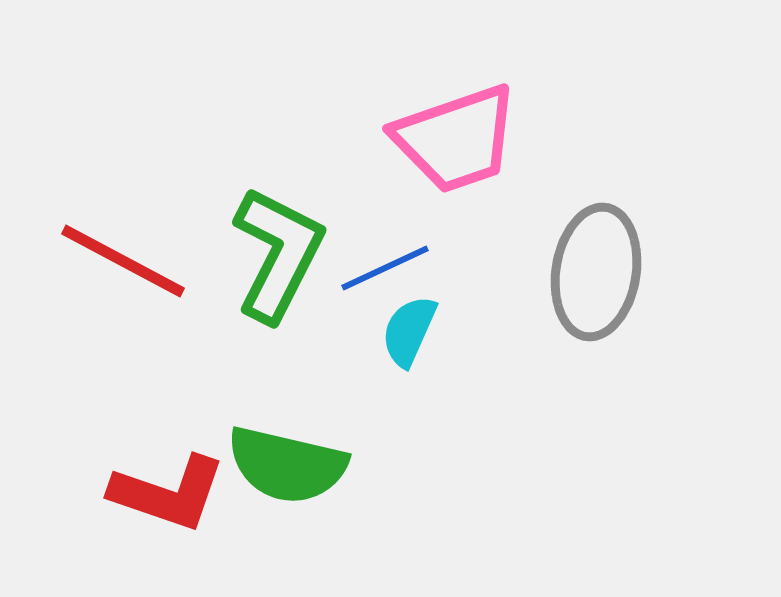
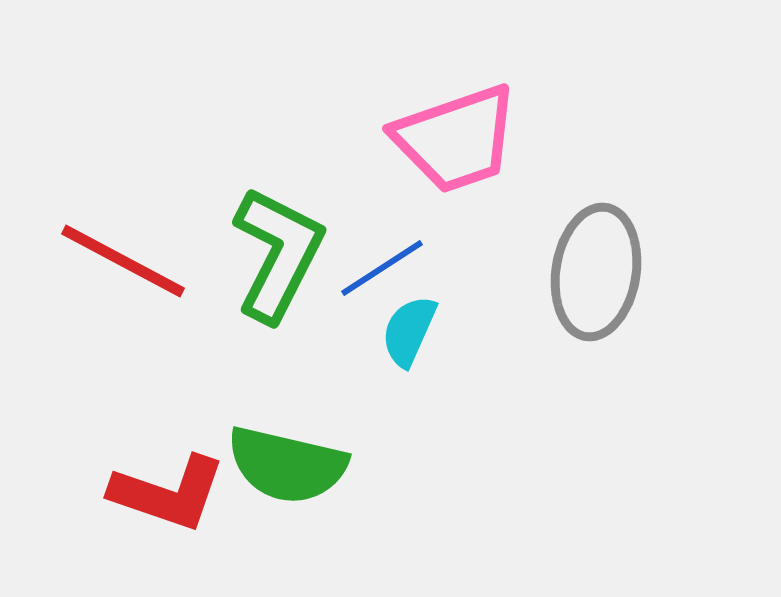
blue line: moved 3 px left; rotated 8 degrees counterclockwise
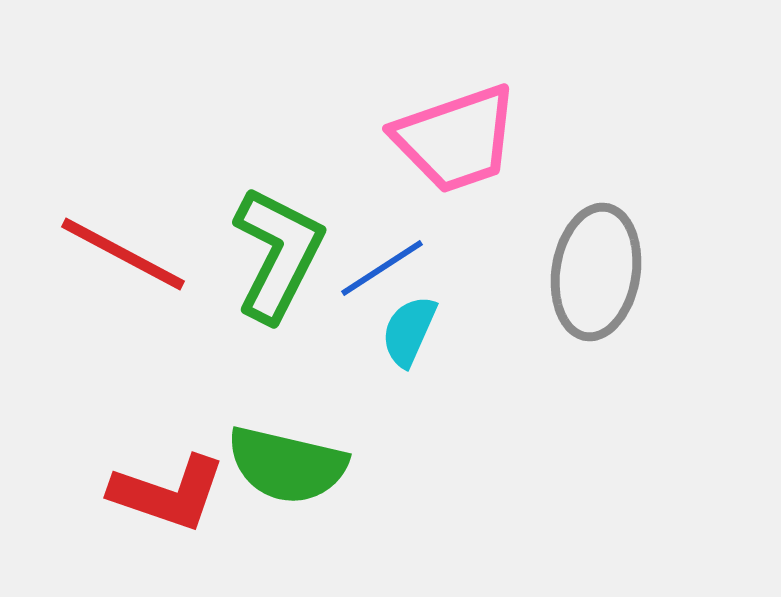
red line: moved 7 px up
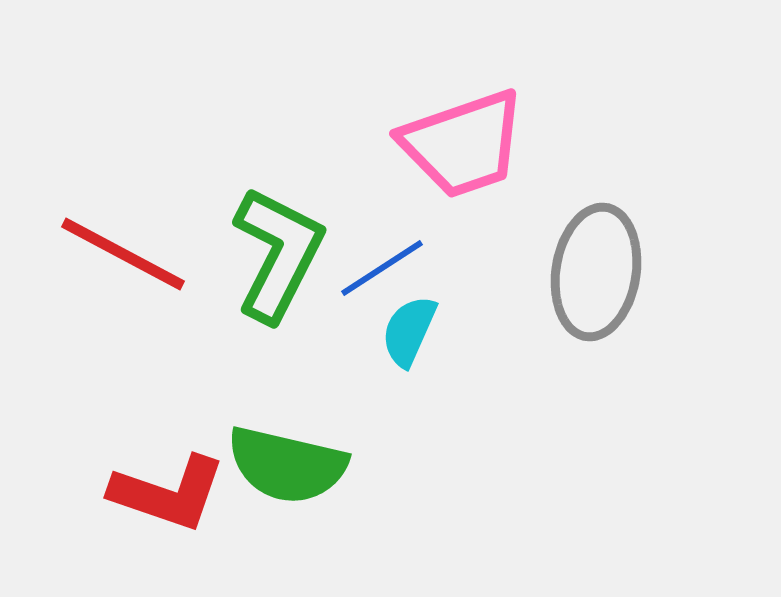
pink trapezoid: moved 7 px right, 5 px down
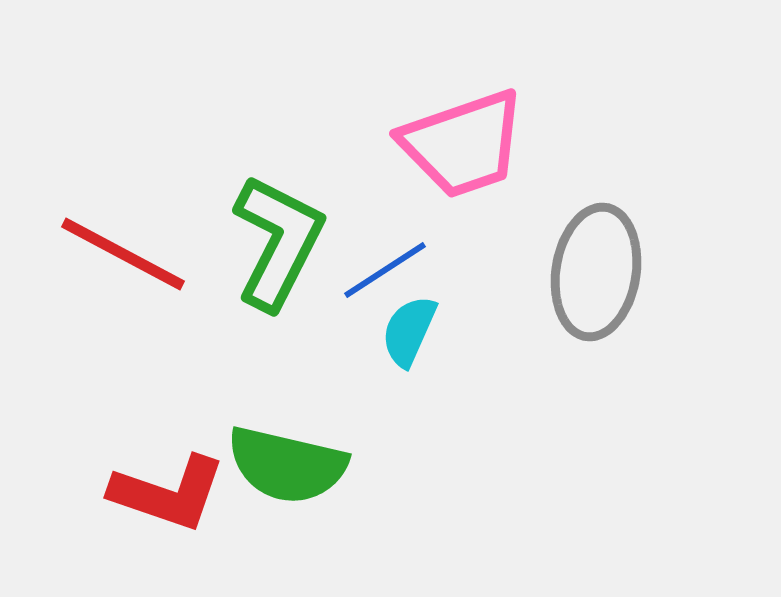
green L-shape: moved 12 px up
blue line: moved 3 px right, 2 px down
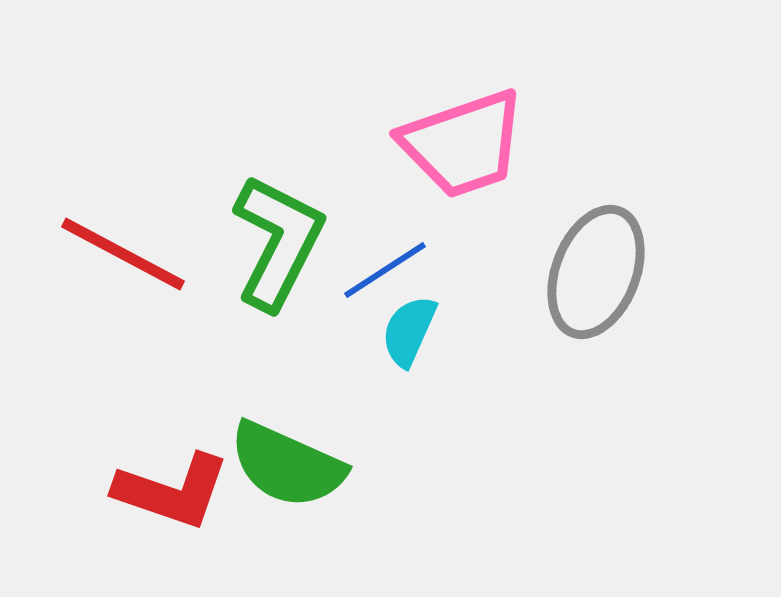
gray ellipse: rotated 12 degrees clockwise
green semicircle: rotated 11 degrees clockwise
red L-shape: moved 4 px right, 2 px up
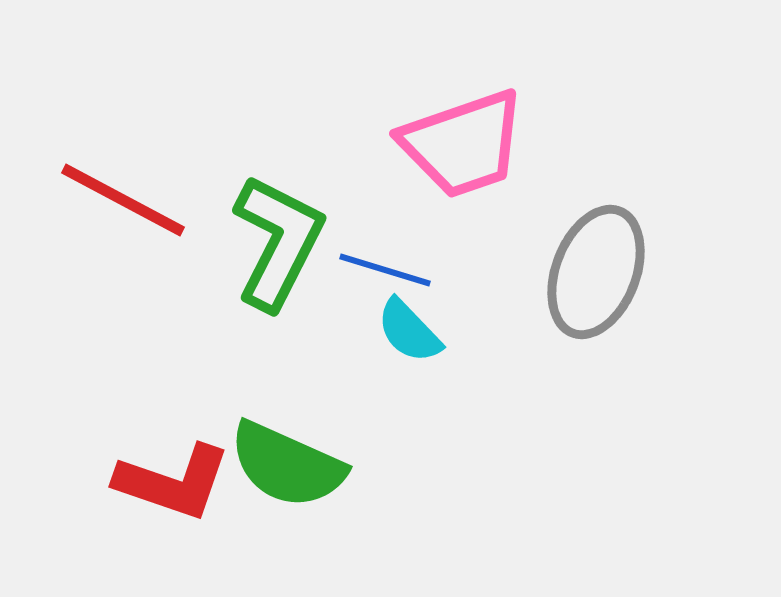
red line: moved 54 px up
blue line: rotated 50 degrees clockwise
cyan semicircle: rotated 68 degrees counterclockwise
red L-shape: moved 1 px right, 9 px up
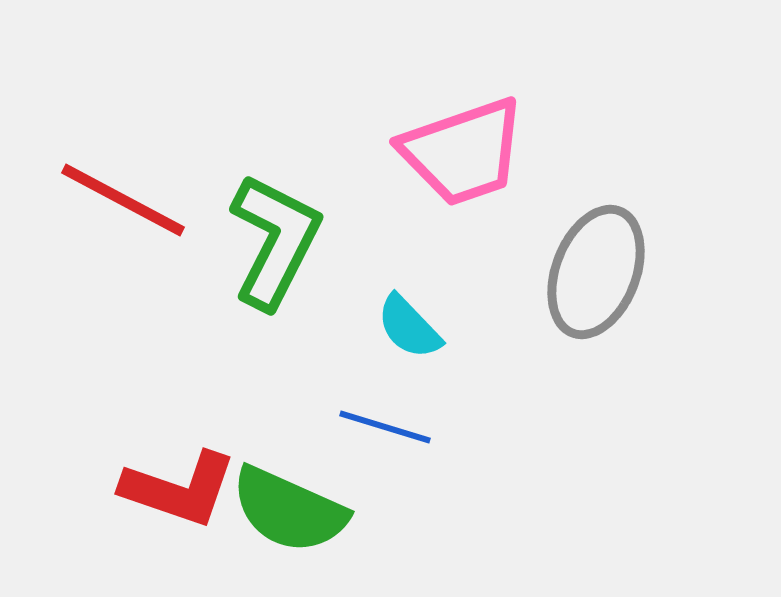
pink trapezoid: moved 8 px down
green L-shape: moved 3 px left, 1 px up
blue line: moved 157 px down
cyan semicircle: moved 4 px up
green semicircle: moved 2 px right, 45 px down
red L-shape: moved 6 px right, 7 px down
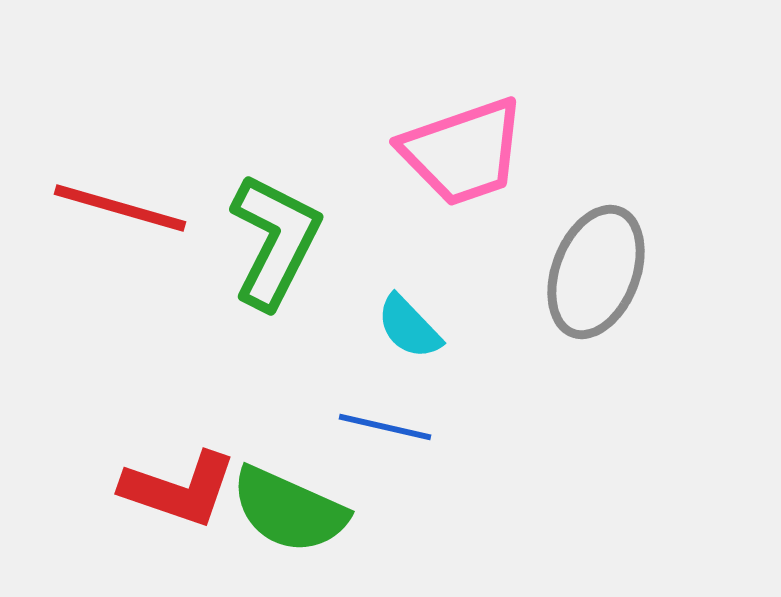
red line: moved 3 px left, 8 px down; rotated 12 degrees counterclockwise
blue line: rotated 4 degrees counterclockwise
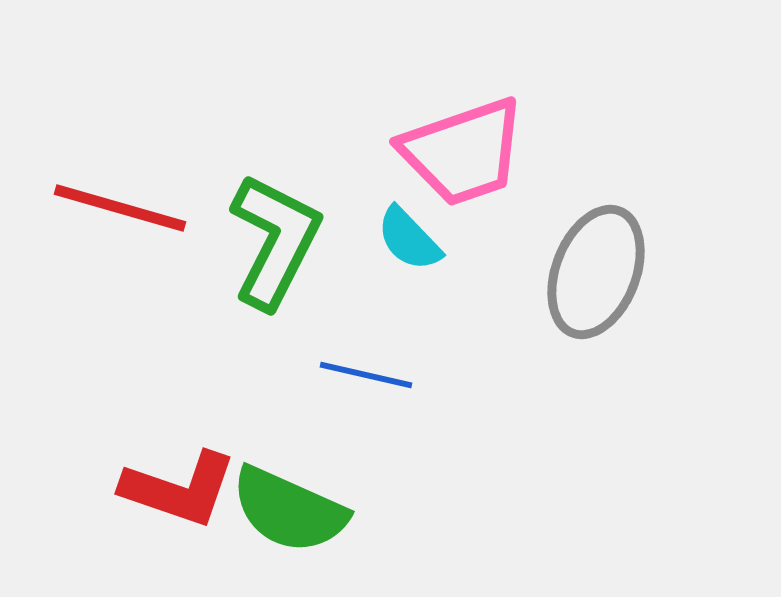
cyan semicircle: moved 88 px up
blue line: moved 19 px left, 52 px up
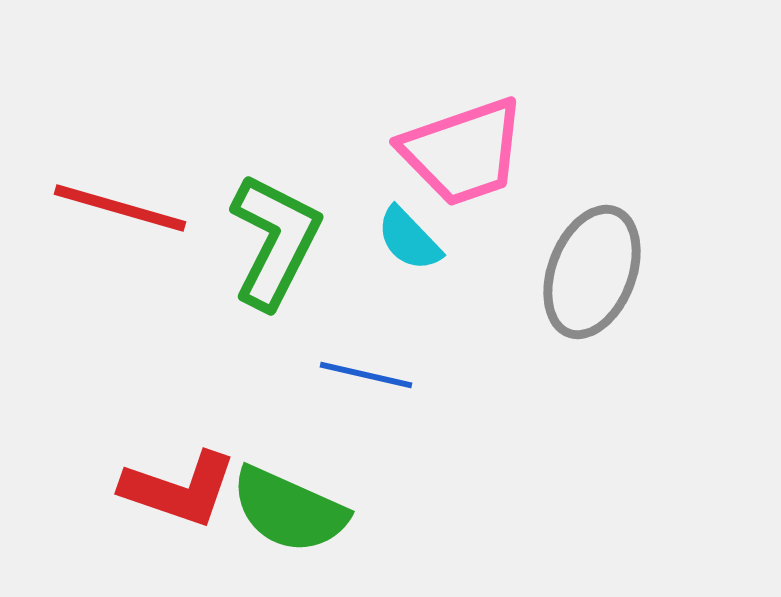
gray ellipse: moved 4 px left
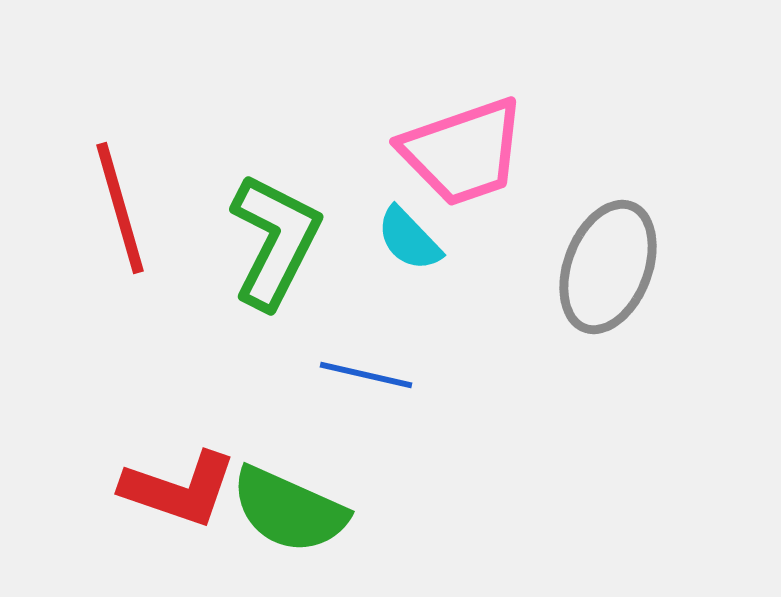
red line: rotated 58 degrees clockwise
gray ellipse: moved 16 px right, 5 px up
